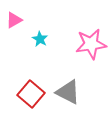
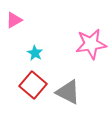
cyan star: moved 5 px left, 14 px down
red square: moved 2 px right, 9 px up
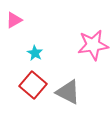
pink star: moved 2 px right, 1 px down
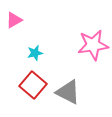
cyan star: rotated 28 degrees clockwise
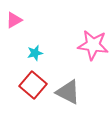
pink star: rotated 16 degrees clockwise
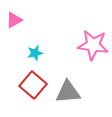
gray triangle: rotated 32 degrees counterclockwise
